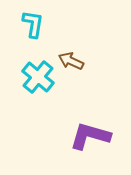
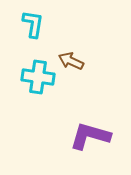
cyan cross: rotated 32 degrees counterclockwise
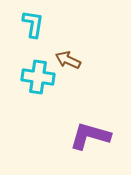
brown arrow: moved 3 px left, 1 px up
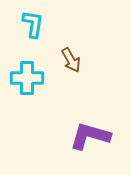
brown arrow: moved 3 px right; rotated 145 degrees counterclockwise
cyan cross: moved 11 px left, 1 px down; rotated 8 degrees counterclockwise
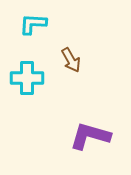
cyan L-shape: rotated 96 degrees counterclockwise
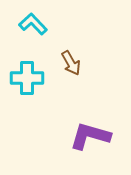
cyan L-shape: rotated 44 degrees clockwise
brown arrow: moved 3 px down
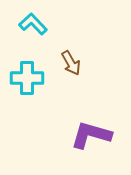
purple L-shape: moved 1 px right, 1 px up
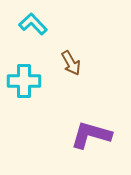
cyan cross: moved 3 px left, 3 px down
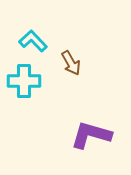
cyan L-shape: moved 17 px down
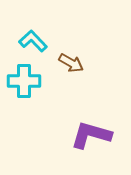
brown arrow: rotated 30 degrees counterclockwise
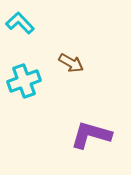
cyan L-shape: moved 13 px left, 18 px up
cyan cross: rotated 20 degrees counterclockwise
